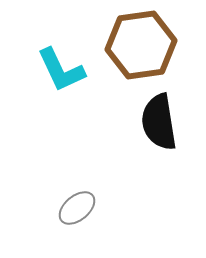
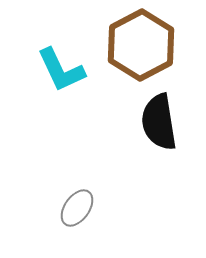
brown hexagon: rotated 20 degrees counterclockwise
gray ellipse: rotated 15 degrees counterclockwise
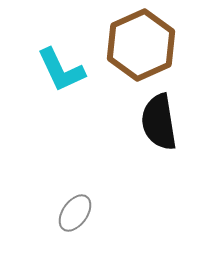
brown hexagon: rotated 4 degrees clockwise
gray ellipse: moved 2 px left, 5 px down
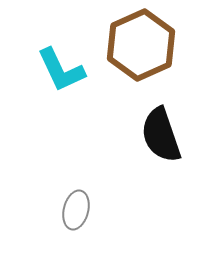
black semicircle: moved 2 px right, 13 px down; rotated 10 degrees counterclockwise
gray ellipse: moved 1 px right, 3 px up; rotated 21 degrees counterclockwise
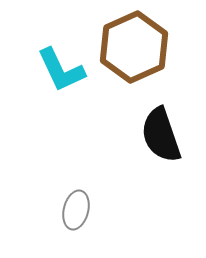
brown hexagon: moved 7 px left, 2 px down
